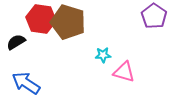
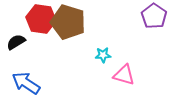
pink triangle: moved 3 px down
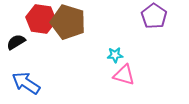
cyan star: moved 12 px right
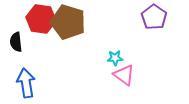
purple pentagon: moved 1 px down
black semicircle: rotated 66 degrees counterclockwise
cyan star: moved 3 px down
pink triangle: rotated 20 degrees clockwise
blue arrow: rotated 48 degrees clockwise
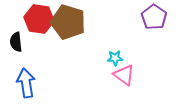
red hexagon: moved 2 px left
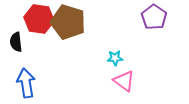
pink triangle: moved 6 px down
